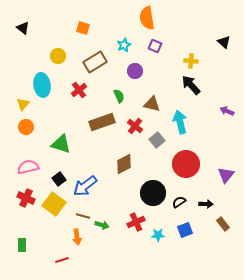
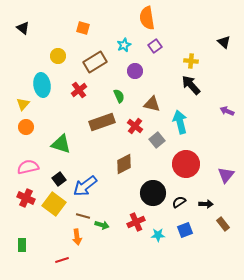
purple square at (155, 46): rotated 32 degrees clockwise
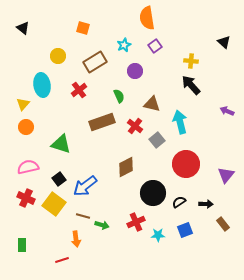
brown diamond at (124, 164): moved 2 px right, 3 px down
orange arrow at (77, 237): moved 1 px left, 2 px down
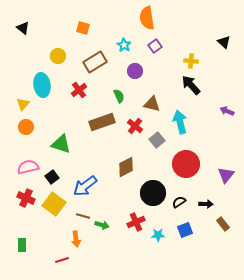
cyan star at (124, 45): rotated 16 degrees counterclockwise
black square at (59, 179): moved 7 px left, 2 px up
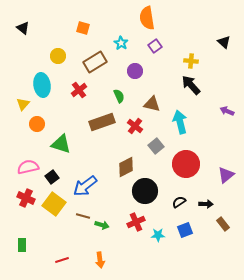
cyan star at (124, 45): moved 3 px left, 2 px up
orange circle at (26, 127): moved 11 px right, 3 px up
gray square at (157, 140): moved 1 px left, 6 px down
purple triangle at (226, 175): rotated 12 degrees clockwise
black circle at (153, 193): moved 8 px left, 2 px up
orange arrow at (76, 239): moved 24 px right, 21 px down
